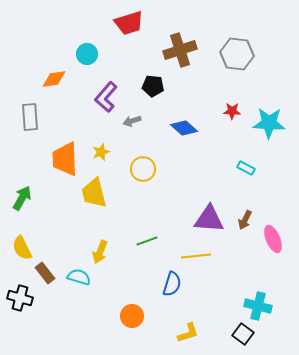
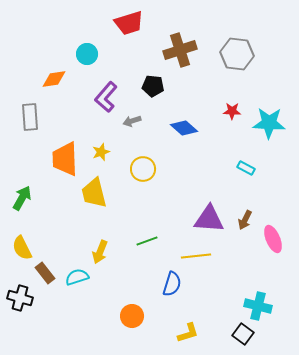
cyan semicircle: moved 2 px left; rotated 35 degrees counterclockwise
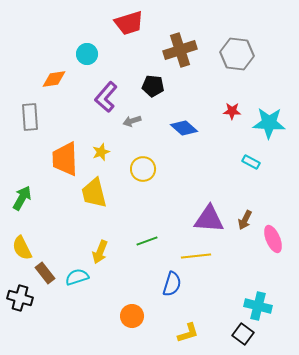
cyan rectangle: moved 5 px right, 6 px up
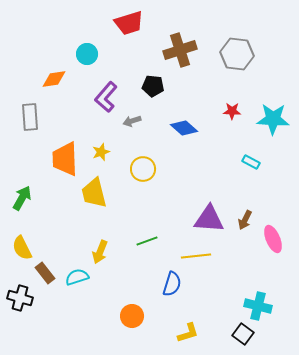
cyan star: moved 4 px right, 4 px up
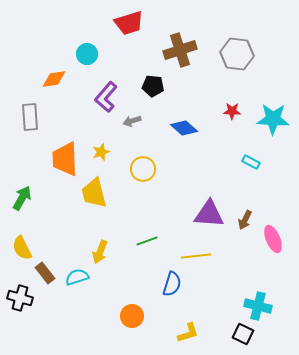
purple triangle: moved 5 px up
black square: rotated 10 degrees counterclockwise
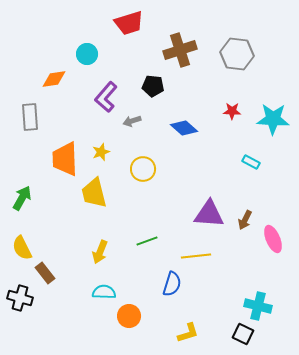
cyan semicircle: moved 27 px right, 15 px down; rotated 20 degrees clockwise
orange circle: moved 3 px left
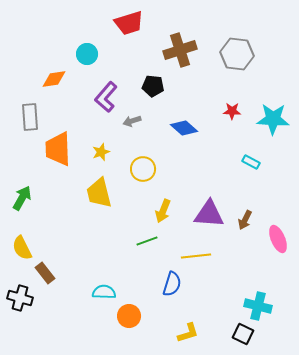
orange trapezoid: moved 7 px left, 10 px up
yellow trapezoid: moved 5 px right
pink ellipse: moved 5 px right
yellow arrow: moved 63 px right, 41 px up
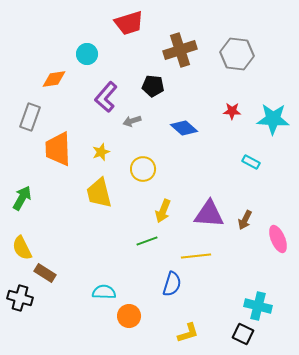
gray rectangle: rotated 24 degrees clockwise
brown rectangle: rotated 20 degrees counterclockwise
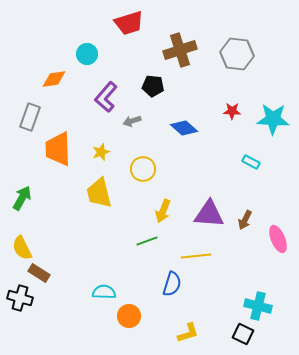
brown rectangle: moved 6 px left
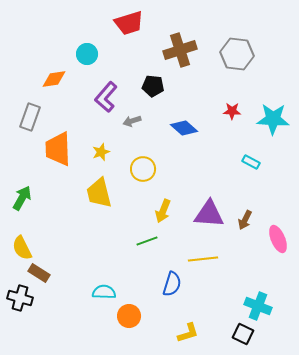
yellow line: moved 7 px right, 3 px down
cyan cross: rotated 8 degrees clockwise
